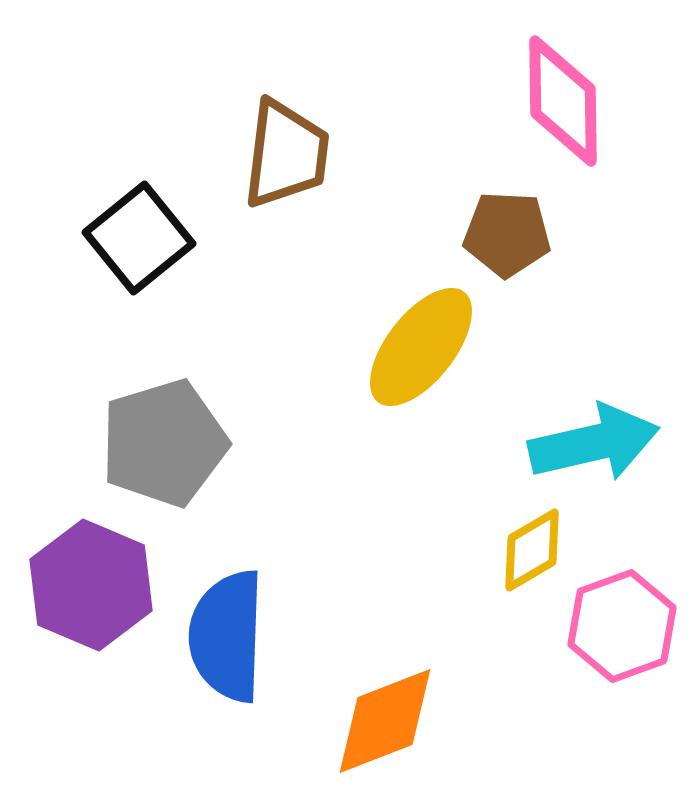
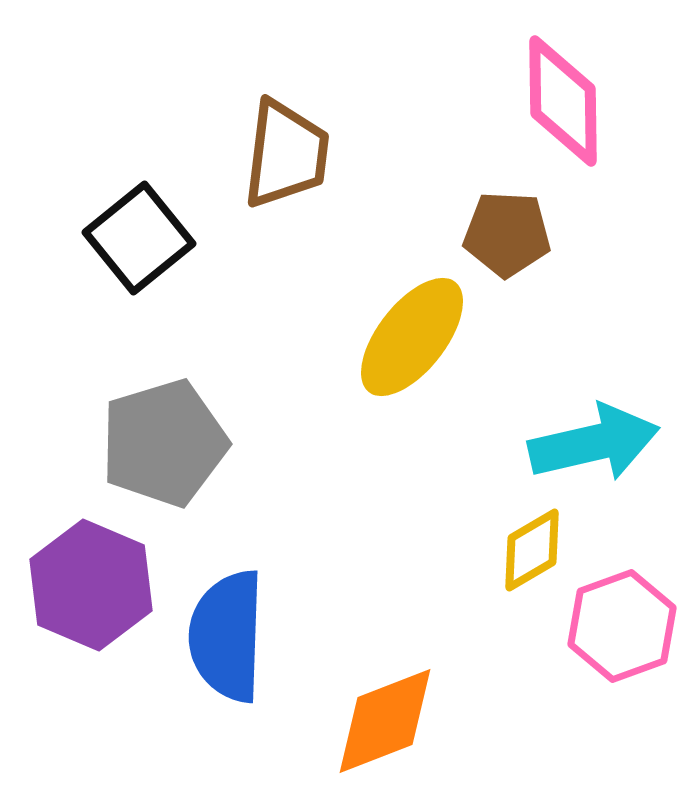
yellow ellipse: moved 9 px left, 10 px up
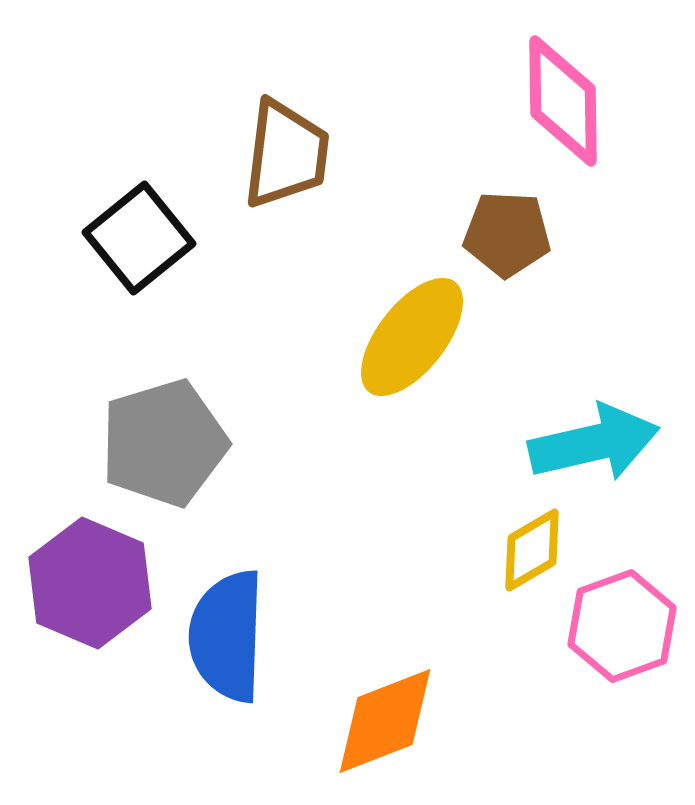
purple hexagon: moved 1 px left, 2 px up
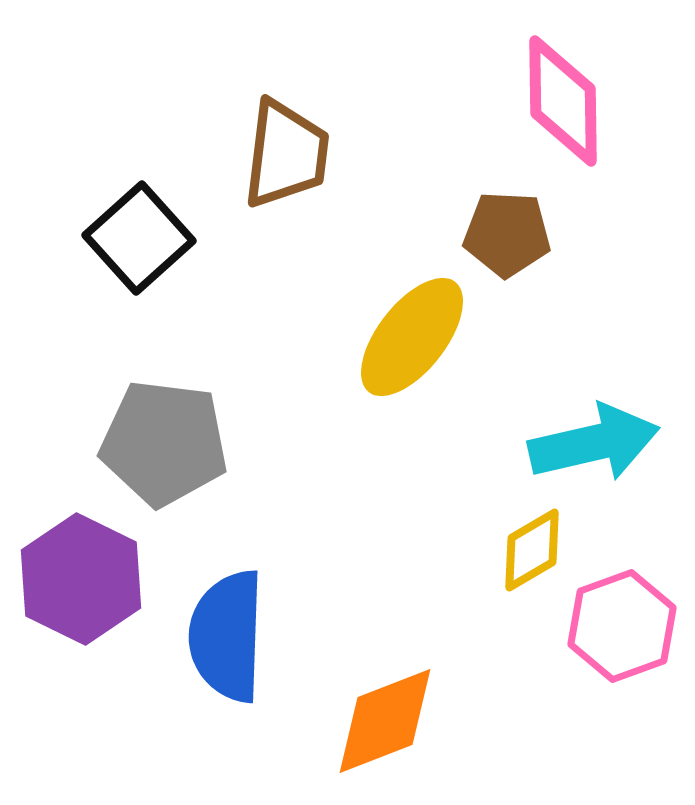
black square: rotated 3 degrees counterclockwise
gray pentagon: rotated 24 degrees clockwise
purple hexagon: moved 9 px left, 4 px up; rotated 3 degrees clockwise
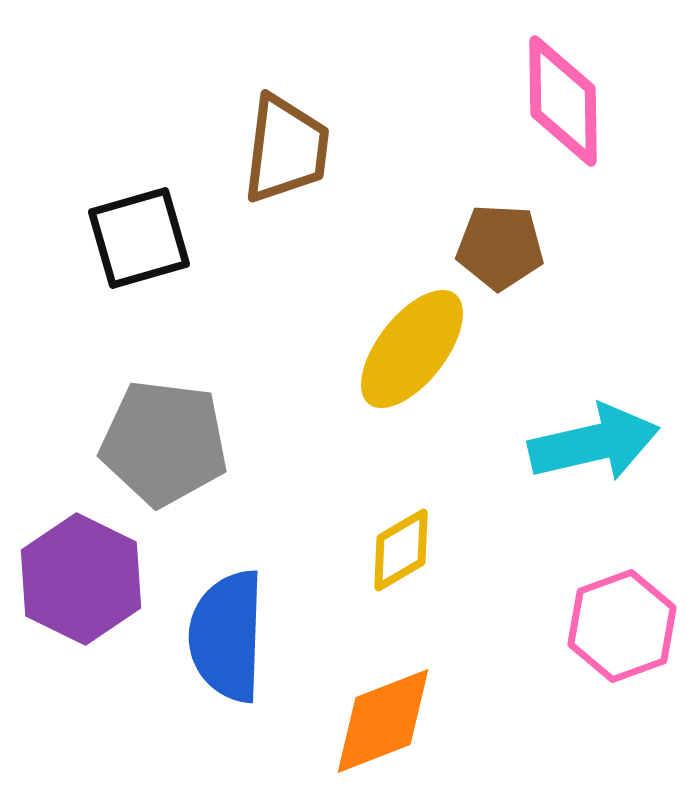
brown trapezoid: moved 5 px up
brown pentagon: moved 7 px left, 13 px down
black square: rotated 26 degrees clockwise
yellow ellipse: moved 12 px down
yellow diamond: moved 131 px left
orange diamond: moved 2 px left
